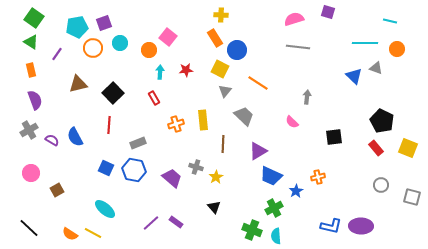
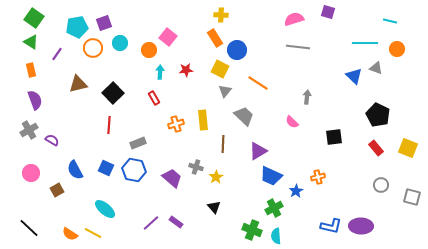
black pentagon at (382, 121): moved 4 px left, 6 px up
blue semicircle at (75, 137): moved 33 px down
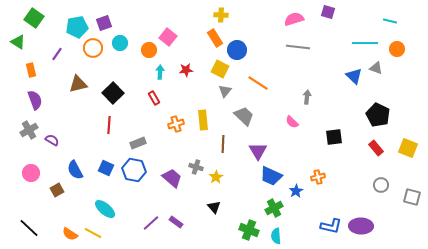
green triangle at (31, 42): moved 13 px left
purple triangle at (258, 151): rotated 30 degrees counterclockwise
green cross at (252, 230): moved 3 px left
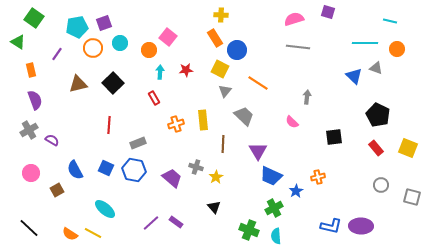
black square at (113, 93): moved 10 px up
